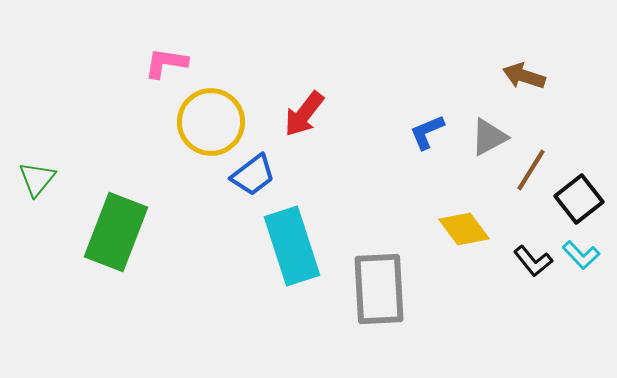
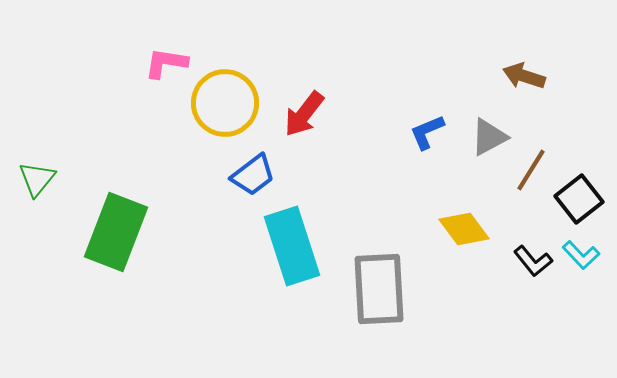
yellow circle: moved 14 px right, 19 px up
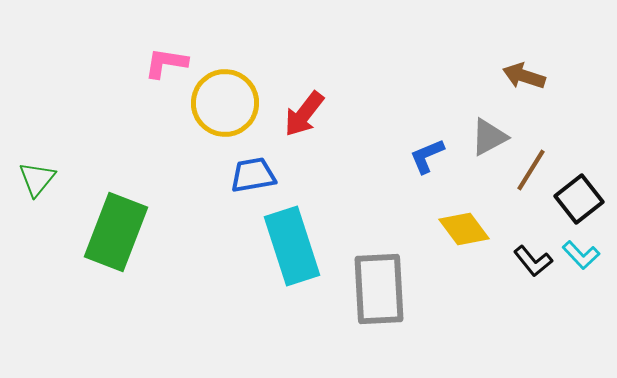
blue L-shape: moved 24 px down
blue trapezoid: rotated 153 degrees counterclockwise
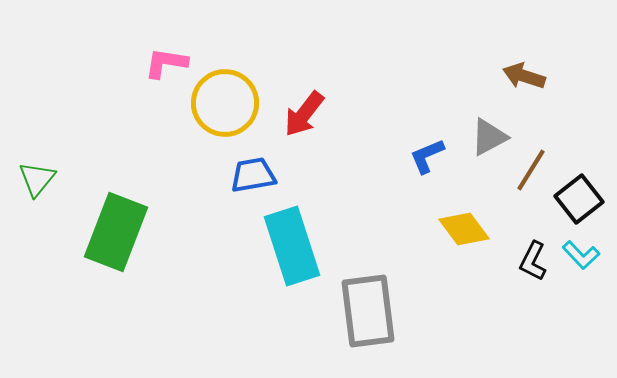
black L-shape: rotated 66 degrees clockwise
gray rectangle: moved 11 px left, 22 px down; rotated 4 degrees counterclockwise
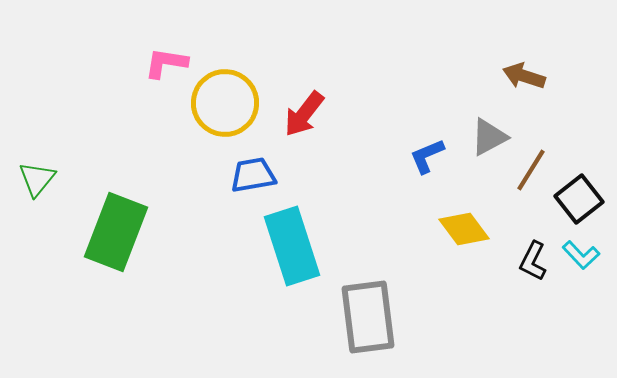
gray rectangle: moved 6 px down
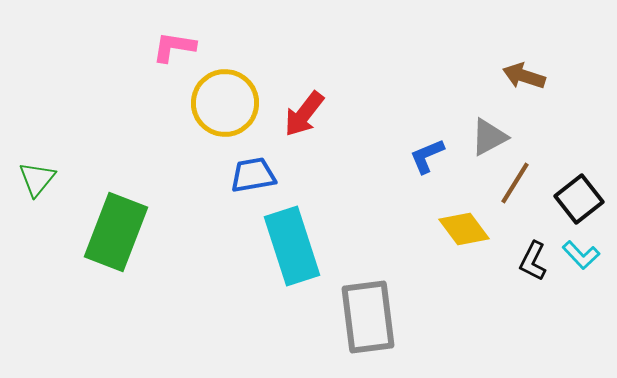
pink L-shape: moved 8 px right, 16 px up
brown line: moved 16 px left, 13 px down
